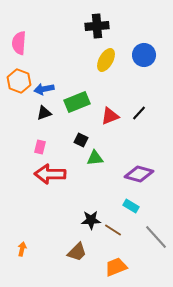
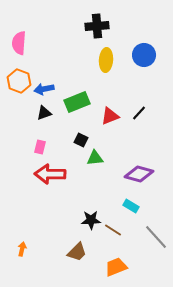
yellow ellipse: rotated 25 degrees counterclockwise
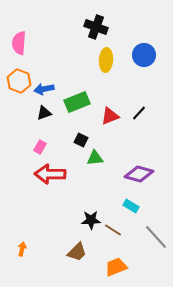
black cross: moved 1 px left, 1 px down; rotated 25 degrees clockwise
pink rectangle: rotated 16 degrees clockwise
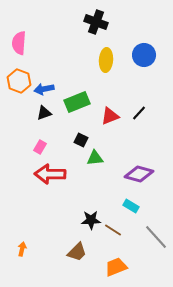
black cross: moved 5 px up
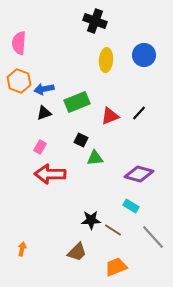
black cross: moved 1 px left, 1 px up
gray line: moved 3 px left
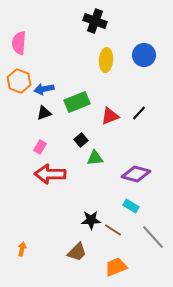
black square: rotated 24 degrees clockwise
purple diamond: moved 3 px left
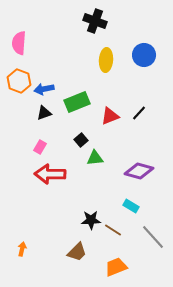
purple diamond: moved 3 px right, 3 px up
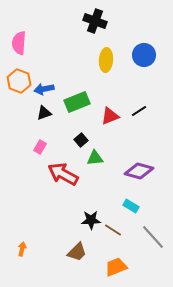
black line: moved 2 px up; rotated 14 degrees clockwise
red arrow: moved 13 px right; rotated 28 degrees clockwise
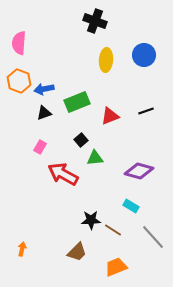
black line: moved 7 px right; rotated 14 degrees clockwise
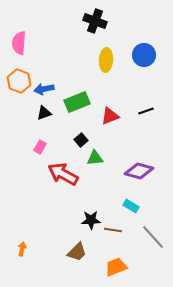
brown line: rotated 24 degrees counterclockwise
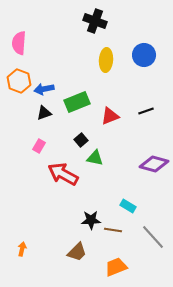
pink rectangle: moved 1 px left, 1 px up
green triangle: rotated 18 degrees clockwise
purple diamond: moved 15 px right, 7 px up
cyan rectangle: moved 3 px left
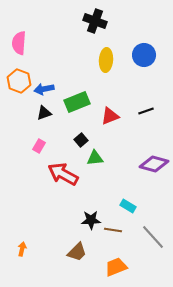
green triangle: rotated 18 degrees counterclockwise
